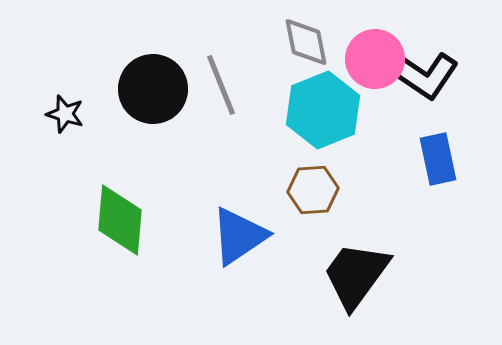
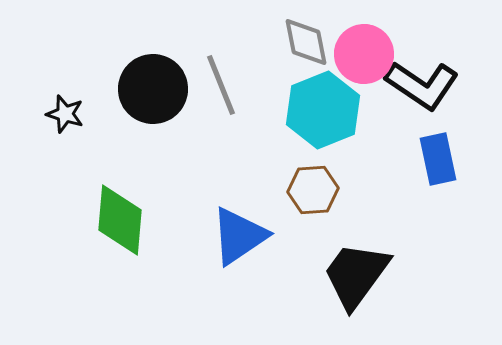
pink circle: moved 11 px left, 5 px up
black L-shape: moved 11 px down
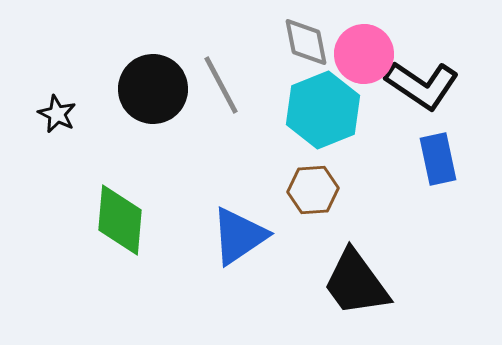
gray line: rotated 6 degrees counterclockwise
black star: moved 8 px left; rotated 9 degrees clockwise
black trapezoid: moved 8 px down; rotated 72 degrees counterclockwise
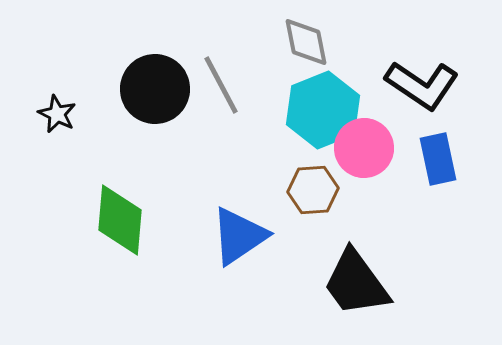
pink circle: moved 94 px down
black circle: moved 2 px right
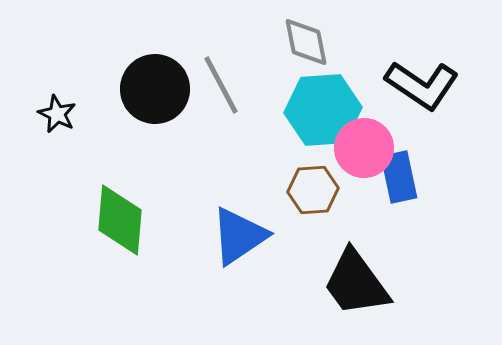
cyan hexagon: rotated 18 degrees clockwise
blue rectangle: moved 39 px left, 18 px down
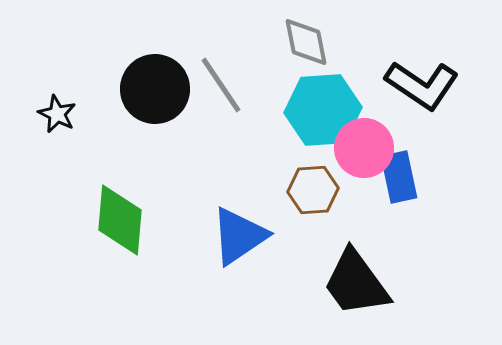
gray line: rotated 6 degrees counterclockwise
